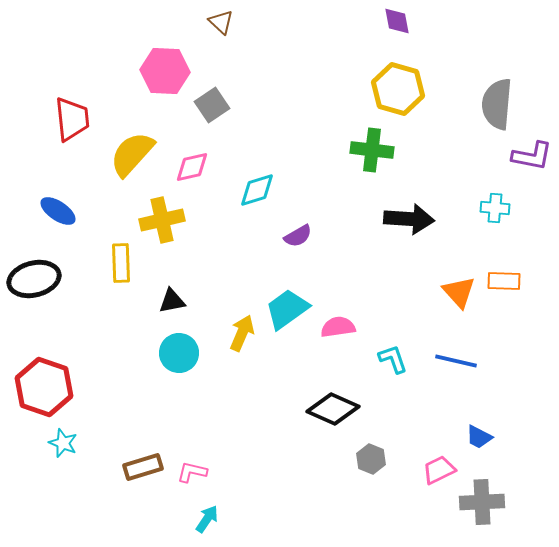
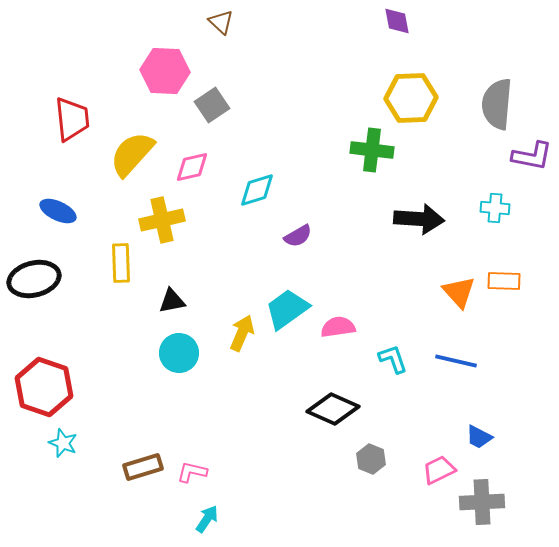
yellow hexagon: moved 13 px right, 9 px down; rotated 18 degrees counterclockwise
blue ellipse: rotated 9 degrees counterclockwise
black arrow: moved 10 px right
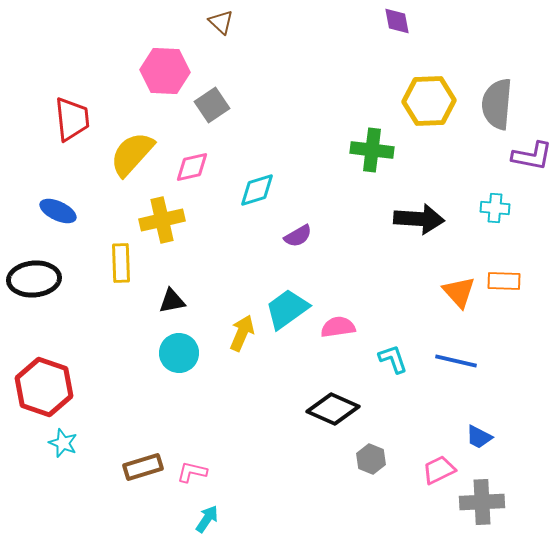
yellow hexagon: moved 18 px right, 3 px down
black ellipse: rotated 9 degrees clockwise
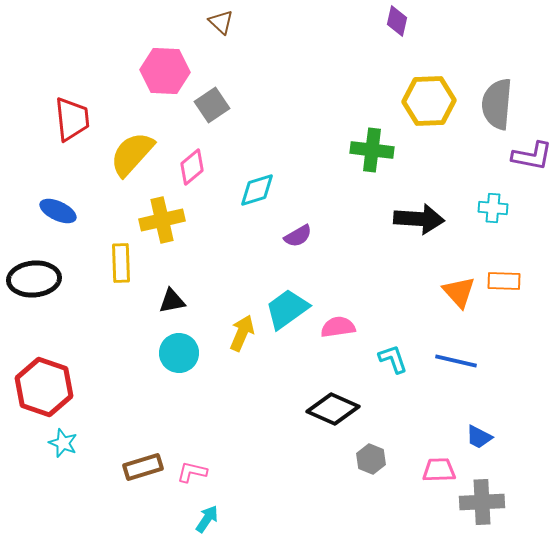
purple diamond: rotated 24 degrees clockwise
pink diamond: rotated 27 degrees counterclockwise
cyan cross: moved 2 px left
pink trapezoid: rotated 24 degrees clockwise
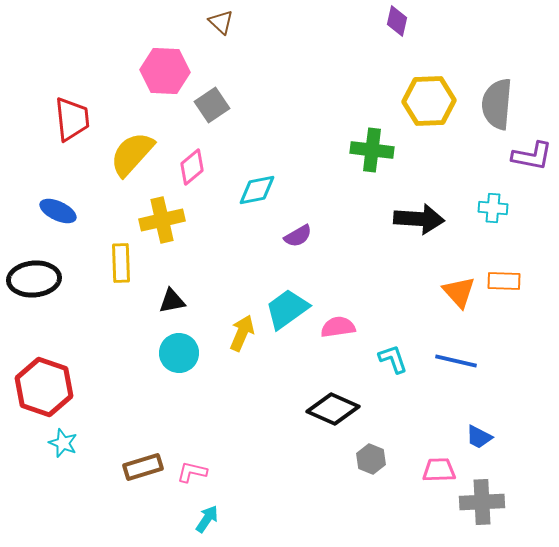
cyan diamond: rotated 6 degrees clockwise
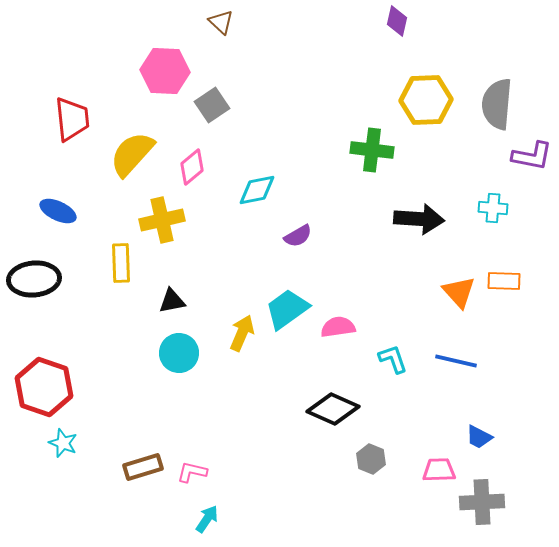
yellow hexagon: moved 3 px left, 1 px up
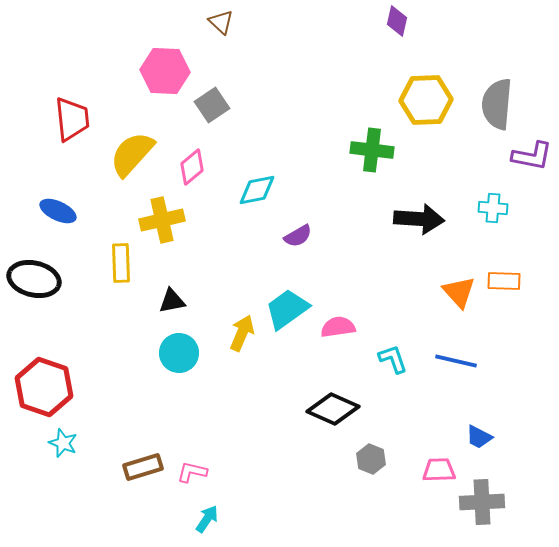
black ellipse: rotated 18 degrees clockwise
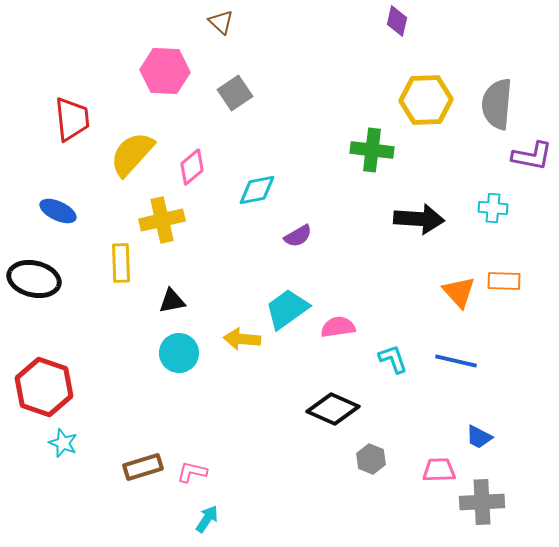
gray square: moved 23 px right, 12 px up
yellow arrow: moved 6 px down; rotated 108 degrees counterclockwise
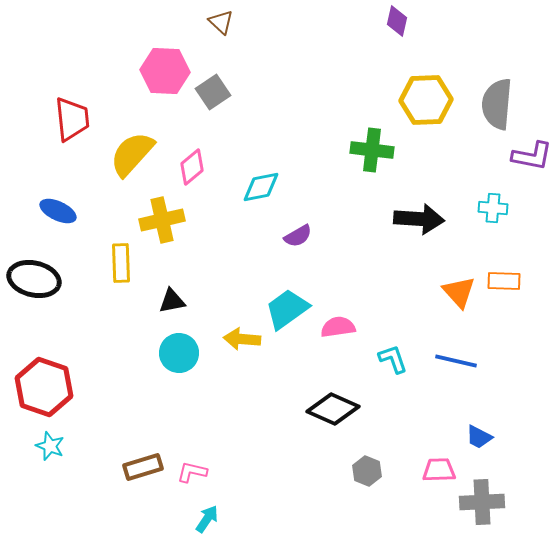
gray square: moved 22 px left, 1 px up
cyan diamond: moved 4 px right, 3 px up
cyan star: moved 13 px left, 3 px down
gray hexagon: moved 4 px left, 12 px down
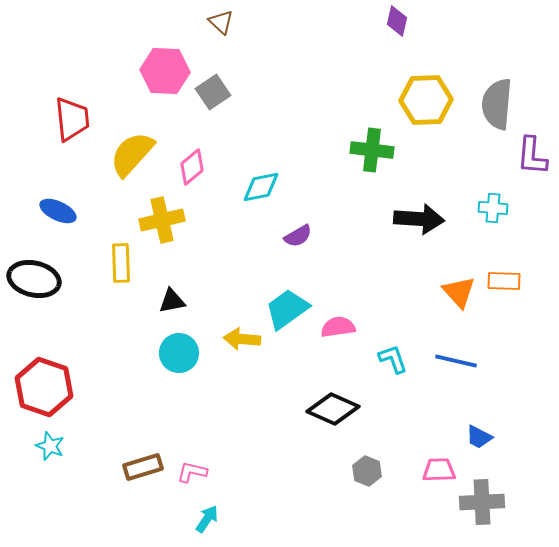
purple L-shape: rotated 84 degrees clockwise
